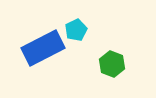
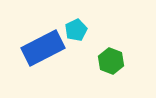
green hexagon: moved 1 px left, 3 px up
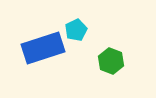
blue rectangle: rotated 9 degrees clockwise
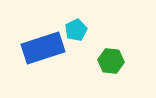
green hexagon: rotated 15 degrees counterclockwise
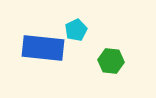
blue rectangle: rotated 24 degrees clockwise
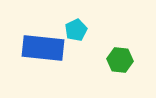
green hexagon: moved 9 px right, 1 px up
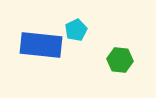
blue rectangle: moved 2 px left, 3 px up
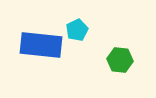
cyan pentagon: moved 1 px right
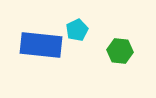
green hexagon: moved 9 px up
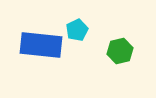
green hexagon: rotated 20 degrees counterclockwise
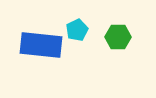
green hexagon: moved 2 px left, 14 px up; rotated 15 degrees clockwise
